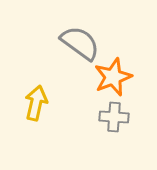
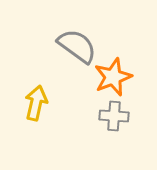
gray semicircle: moved 3 px left, 3 px down
gray cross: moved 1 px up
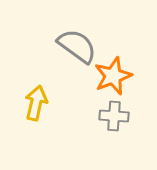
orange star: moved 1 px up
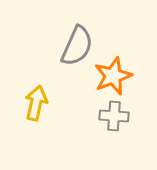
gray semicircle: rotated 78 degrees clockwise
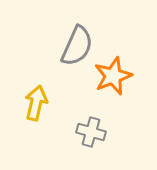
gray cross: moved 23 px left, 16 px down; rotated 12 degrees clockwise
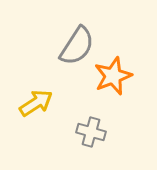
gray semicircle: rotated 9 degrees clockwise
yellow arrow: rotated 44 degrees clockwise
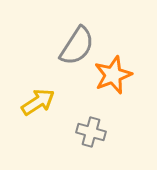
orange star: moved 1 px up
yellow arrow: moved 2 px right, 1 px up
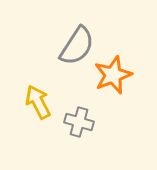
yellow arrow: rotated 84 degrees counterclockwise
gray cross: moved 12 px left, 10 px up
